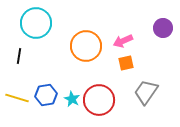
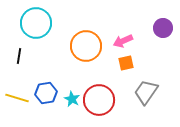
blue hexagon: moved 2 px up
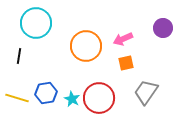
pink arrow: moved 2 px up
red circle: moved 2 px up
